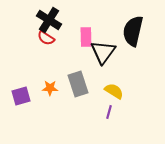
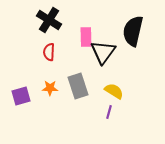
red semicircle: moved 3 px right, 14 px down; rotated 60 degrees clockwise
gray rectangle: moved 2 px down
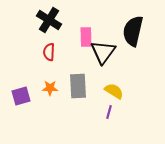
gray rectangle: rotated 15 degrees clockwise
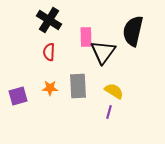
purple square: moved 3 px left
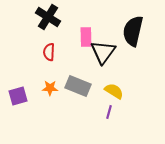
black cross: moved 1 px left, 3 px up
gray rectangle: rotated 65 degrees counterclockwise
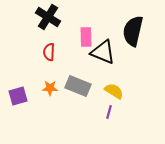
black triangle: rotated 44 degrees counterclockwise
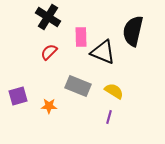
pink rectangle: moved 5 px left
red semicircle: rotated 42 degrees clockwise
orange star: moved 1 px left, 18 px down
purple line: moved 5 px down
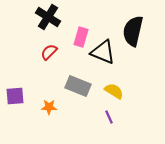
pink rectangle: rotated 18 degrees clockwise
purple square: moved 3 px left; rotated 12 degrees clockwise
orange star: moved 1 px down
purple line: rotated 40 degrees counterclockwise
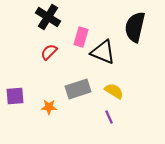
black semicircle: moved 2 px right, 4 px up
gray rectangle: moved 3 px down; rotated 40 degrees counterclockwise
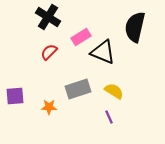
pink rectangle: rotated 42 degrees clockwise
